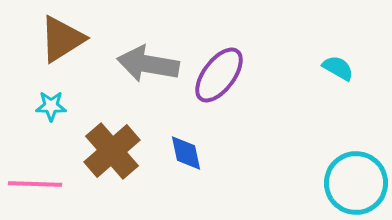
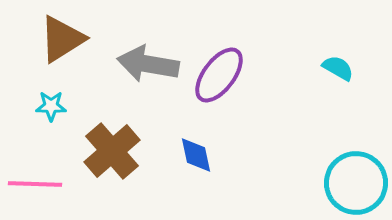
blue diamond: moved 10 px right, 2 px down
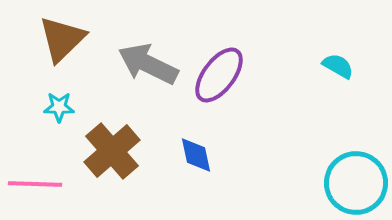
brown triangle: rotated 12 degrees counterclockwise
gray arrow: rotated 16 degrees clockwise
cyan semicircle: moved 2 px up
cyan star: moved 8 px right, 1 px down
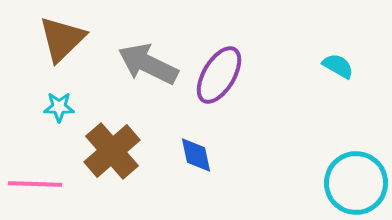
purple ellipse: rotated 6 degrees counterclockwise
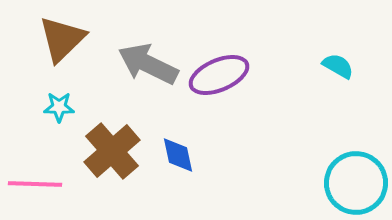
purple ellipse: rotated 36 degrees clockwise
blue diamond: moved 18 px left
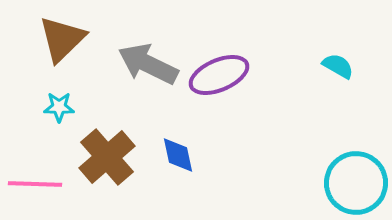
brown cross: moved 5 px left, 6 px down
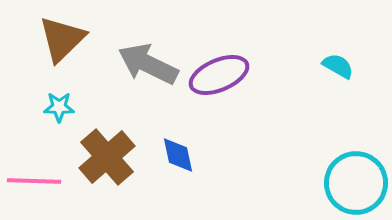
pink line: moved 1 px left, 3 px up
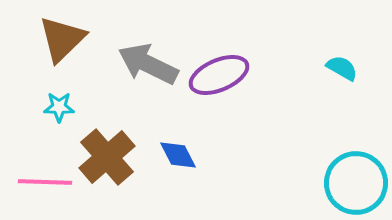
cyan semicircle: moved 4 px right, 2 px down
blue diamond: rotated 15 degrees counterclockwise
pink line: moved 11 px right, 1 px down
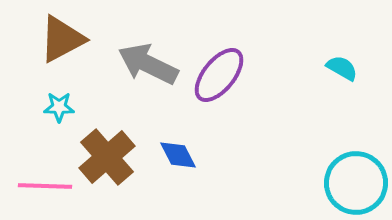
brown triangle: rotated 16 degrees clockwise
purple ellipse: rotated 28 degrees counterclockwise
pink line: moved 4 px down
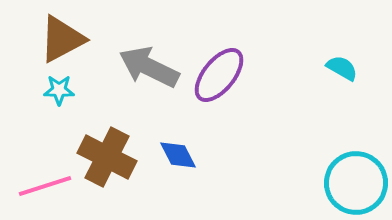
gray arrow: moved 1 px right, 3 px down
cyan star: moved 17 px up
brown cross: rotated 22 degrees counterclockwise
pink line: rotated 20 degrees counterclockwise
